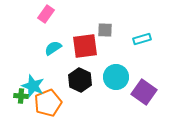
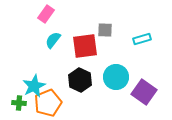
cyan semicircle: moved 8 px up; rotated 18 degrees counterclockwise
cyan star: moved 1 px right; rotated 25 degrees clockwise
green cross: moved 2 px left, 7 px down
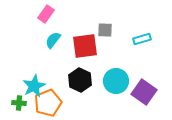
cyan circle: moved 4 px down
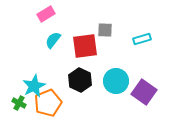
pink rectangle: rotated 24 degrees clockwise
green cross: rotated 24 degrees clockwise
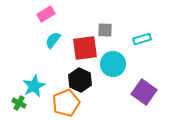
red square: moved 2 px down
cyan circle: moved 3 px left, 17 px up
orange pentagon: moved 18 px right
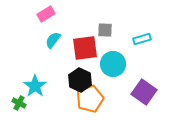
cyan star: moved 1 px right; rotated 10 degrees counterclockwise
orange pentagon: moved 24 px right, 4 px up
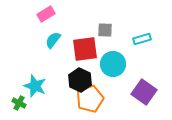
red square: moved 1 px down
cyan star: rotated 15 degrees counterclockwise
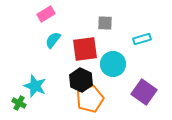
gray square: moved 7 px up
black hexagon: moved 1 px right
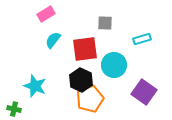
cyan circle: moved 1 px right, 1 px down
green cross: moved 5 px left, 6 px down; rotated 16 degrees counterclockwise
